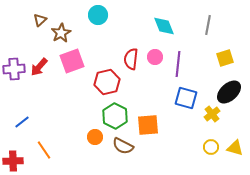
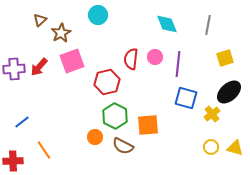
cyan diamond: moved 3 px right, 2 px up
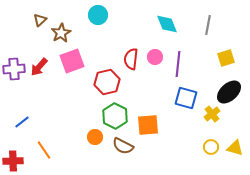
yellow square: moved 1 px right
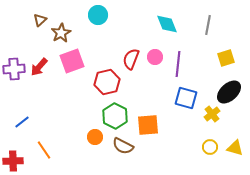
red semicircle: rotated 15 degrees clockwise
yellow circle: moved 1 px left
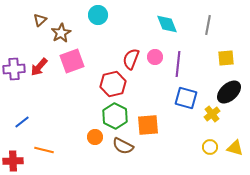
yellow square: rotated 12 degrees clockwise
red hexagon: moved 6 px right, 2 px down
orange line: rotated 42 degrees counterclockwise
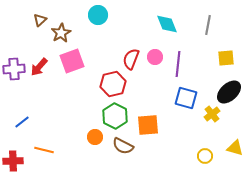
yellow circle: moved 5 px left, 9 px down
